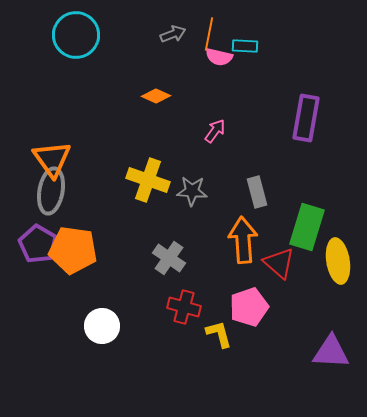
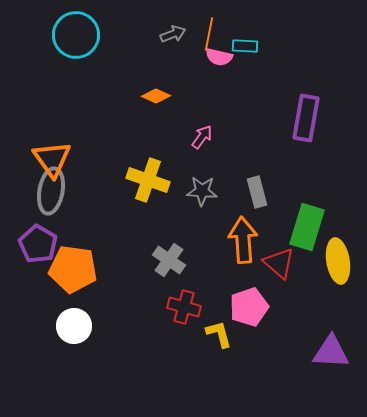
pink arrow: moved 13 px left, 6 px down
gray star: moved 10 px right
orange pentagon: moved 19 px down
gray cross: moved 2 px down
white circle: moved 28 px left
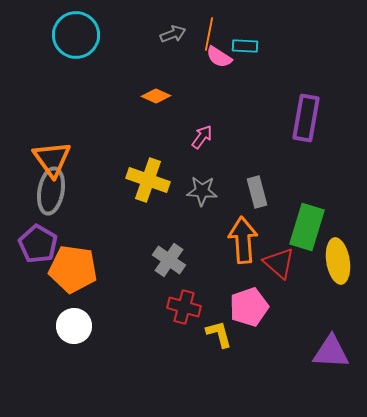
pink semicircle: rotated 20 degrees clockwise
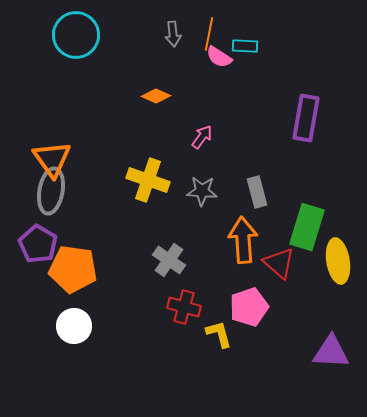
gray arrow: rotated 105 degrees clockwise
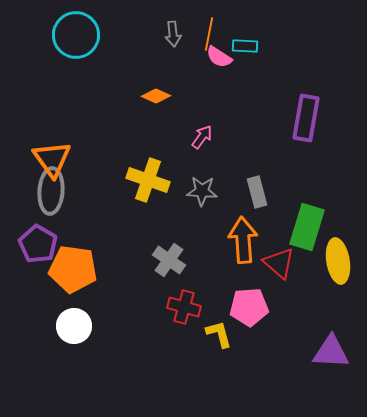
gray ellipse: rotated 6 degrees counterclockwise
pink pentagon: rotated 15 degrees clockwise
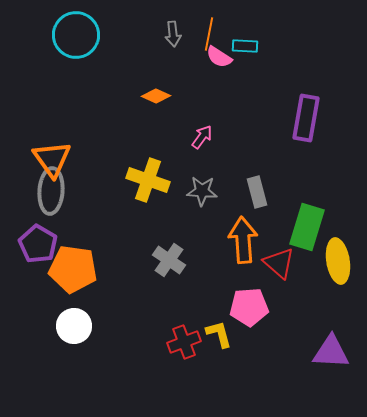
red cross: moved 35 px down; rotated 36 degrees counterclockwise
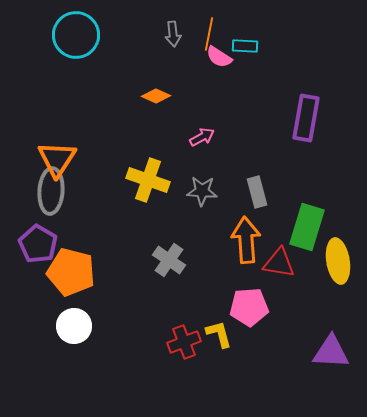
pink arrow: rotated 25 degrees clockwise
orange triangle: moved 5 px right; rotated 9 degrees clockwise
orange arrow: moved 3 px right
red triangle: rotated 32 degrees counterclockwise
orange pentagon: moved 2 px left, 3 px down; rotated 6 degrees clockwise
